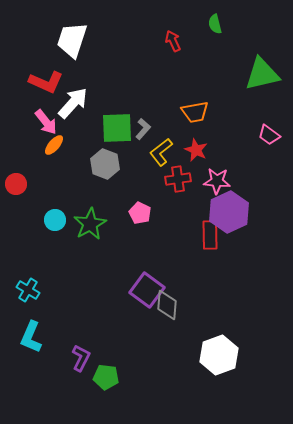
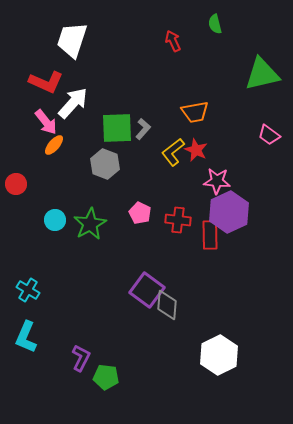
yellow L-shape: moved 12 px right
red cross: moved 41 px down; rotated 15 degrees clockwise
cyan L-shape: moved 5 px left
white hexagon: rotated 6 degrees counterclockwise
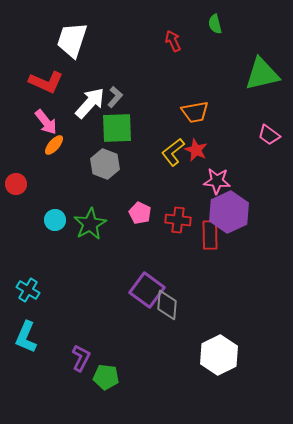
white arrow: moved 17 px right
gray L-shape: moved 28 px left, 32 px up
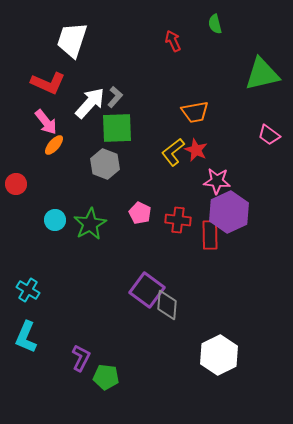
red L-shape: moved 2 px right, 1 px down
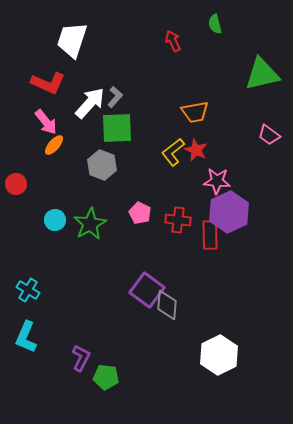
gray hexagon: moved 3 px left, 1 px down
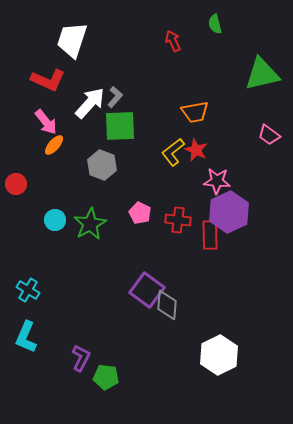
red L-shape: moved 3 px up
green square: moved 3 px right, 2 px up
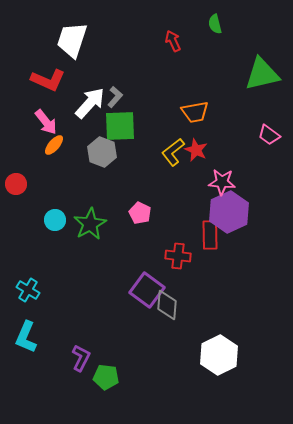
gray hexagon: moved 13 px up
pink star: moved 5 px right, 1 px down
red cross: moved 36 px down
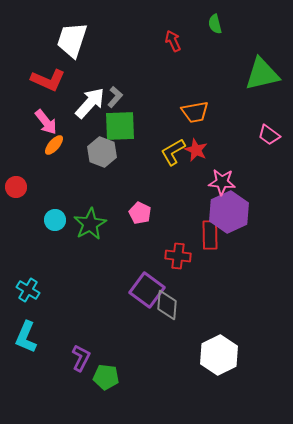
yellow L-shape: rotated 8 degrees clockwise
red circle: moved 3 px down
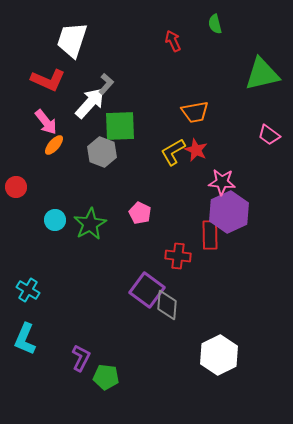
gray L-shape: moved 9 px left, 13 px up
cyan L-shape: moved 1 px left, 2 px down
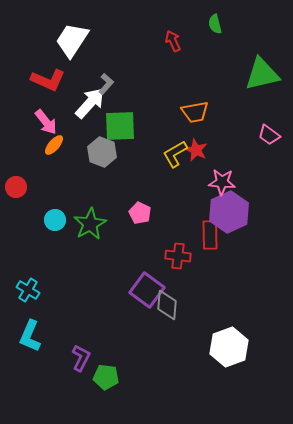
white trapezoid: rotated 15 degrees clockwise
yellow L-shape: moved 2 px right, 2 px down
cyan L-shape: moved 5 px right, 3 px up
white hexagon: moved 10 px right, 8 px up; rotated 6 degrees clockwise
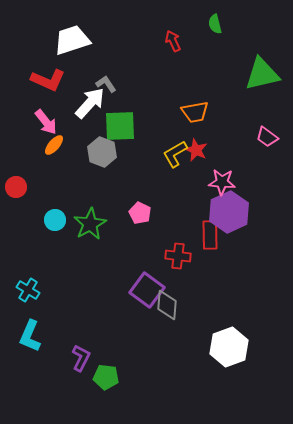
white trapezoid: rotated 39 degrees clockwise
gray L-shape: rotated 75 degrees counterclockwise
pink trapezoid: moved 2 px left, 2 px down
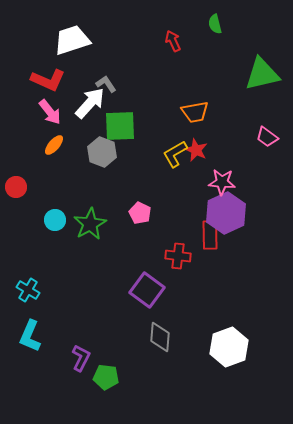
pink arrow: moved 4 px right, 10 px up
purple hexagon: moved 3 px left, 1 px down
gray diamond: moved 7 px left, 32 px down
